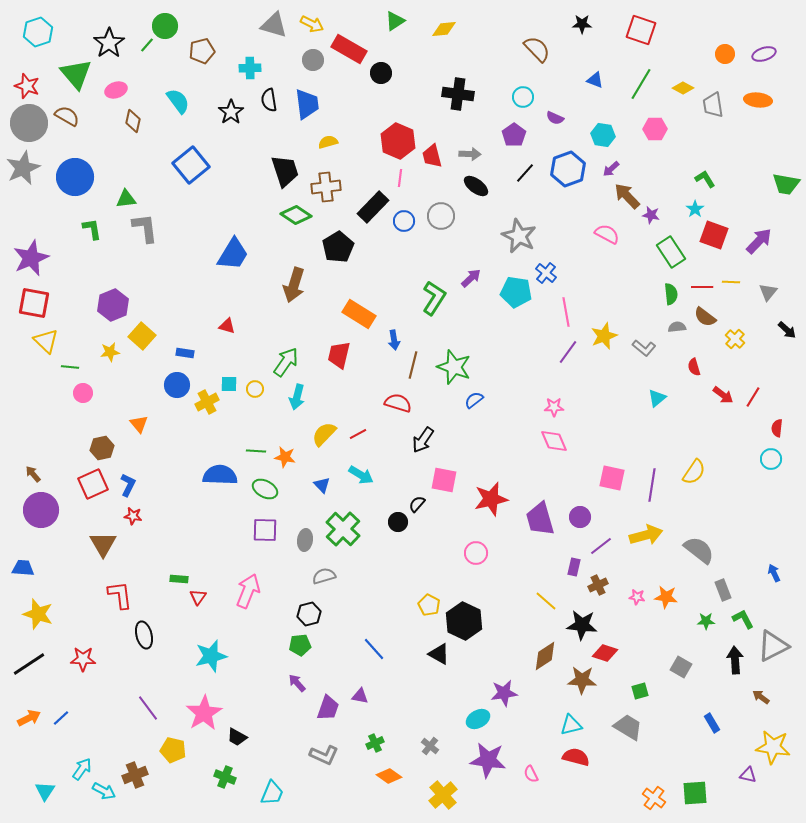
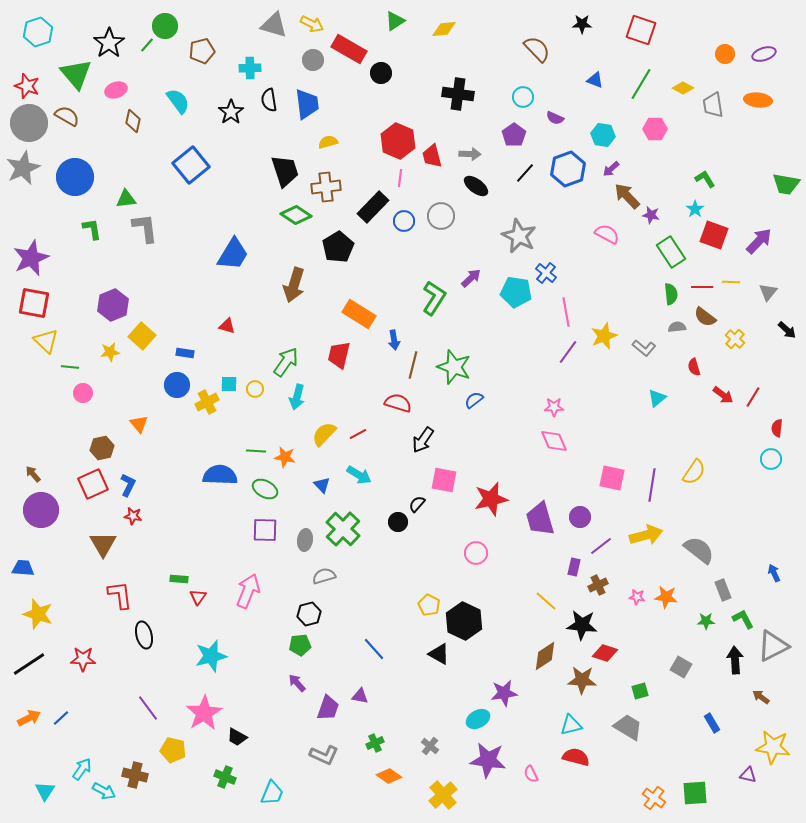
cyan arrow at (361, 475): moved 2 px left
brown cross at (135, 775): rotated 35 degrees clockwise
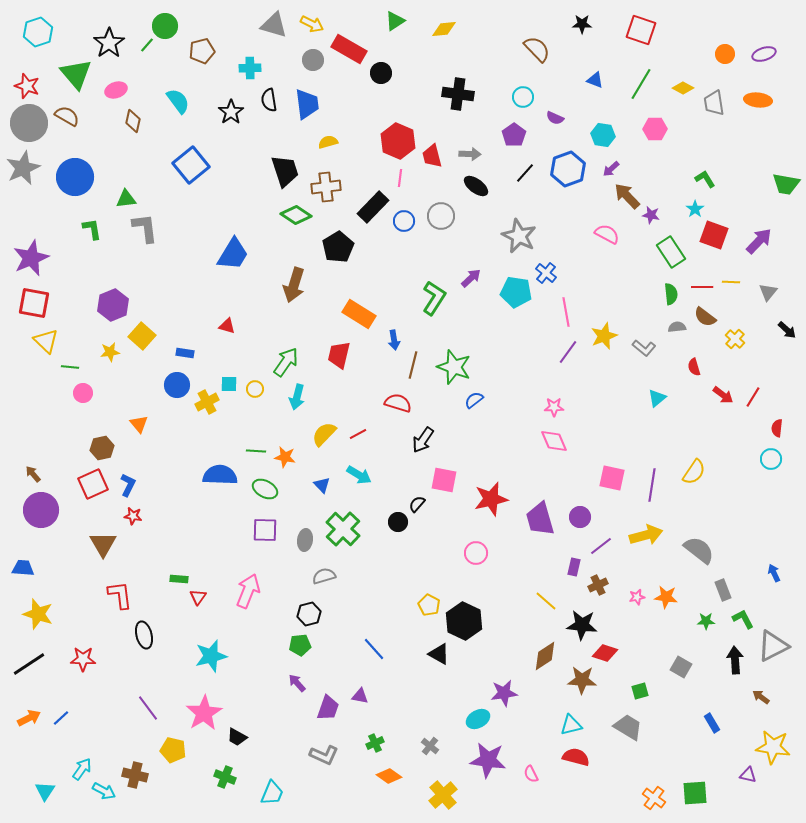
gray trapezoid at (713, 105): moved 1 px right, 2 px up
pink star at (637, 597): rotated 21 degrees counterclockwise
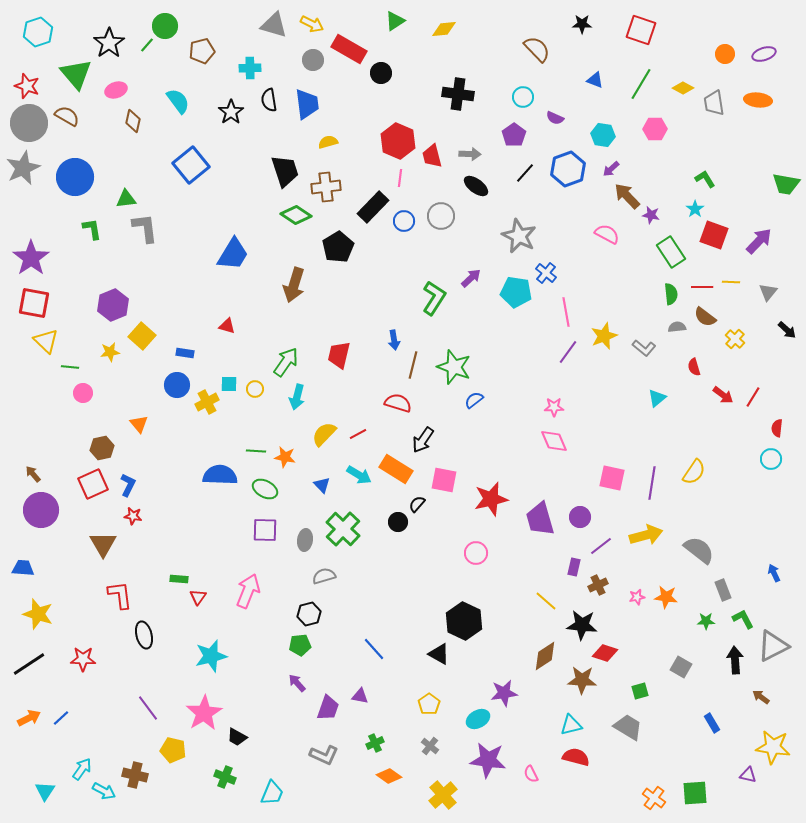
purple star at (31, 258): rotated 12 degrees counterclockwise
orange rectangle at (359, 314): moved 37 px right, 155 px down
purple line at (652, 485): moved 2 px up
yellow pentagon at (429, 605): moved 99 px down; rotated 10 degrees clockwise
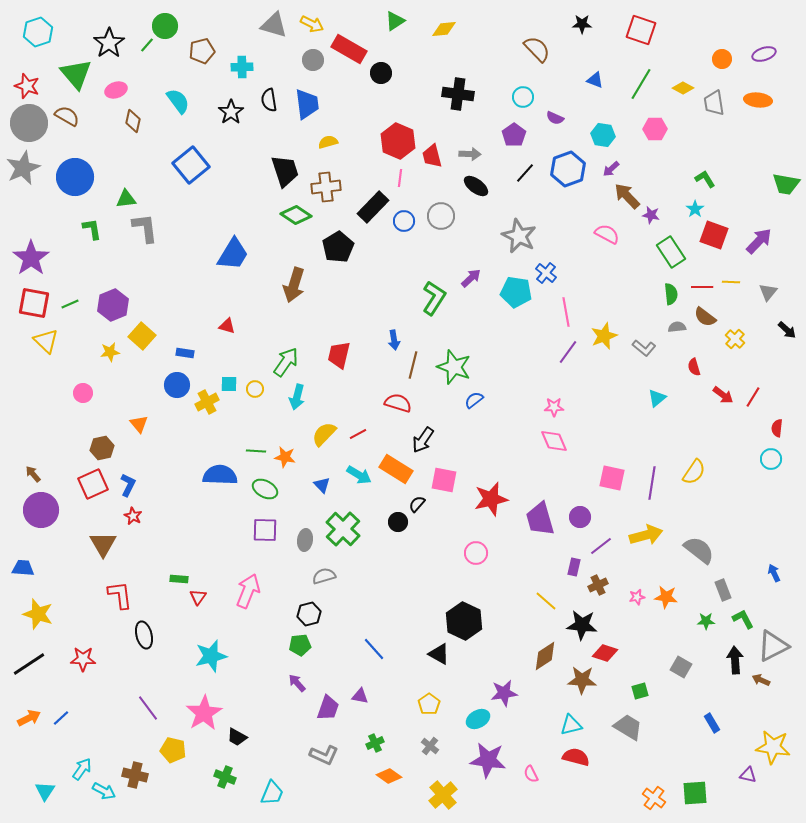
orange circle at (725, 54): moved 3 px left, 5 px down
cyan cross at (250, 68): moved 8 px left, 1 px up
green line at (70, 367): moved 63 px up; rotated 30 degrees counterclockwise
red star at (133, 516): rotated 18 degrees clockwise
brown arrow at (761, 697): moved 17 px up; rotated 12 degrees counterclockwise
